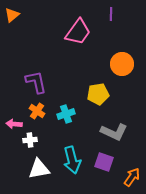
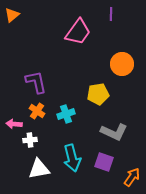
cyan arrow: moved 2 px up
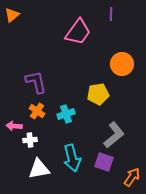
pink arrow: moved 2 px down
gray L-shape: moved 3 px down; rotated 64 degrees counterclockwise
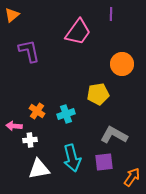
purple L-shape: moved 7 px left, 31 px up
gray L-shape: rotated 112 degrees counterclockwise
purple square: rotated 24 degrees counterclockwise
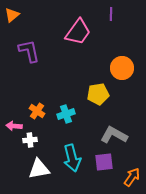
orange circle: moved 4 px down
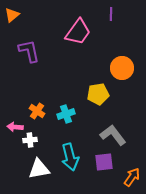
pink arrow: moved 1 px right, 1 px down
gray L-shape: moved 1 px left; rotated 24 degrees clockwise
cyan arrow: moved 2 px left, 1 px up
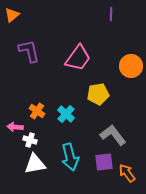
pink trapezoid: moved 26 px down
orange circle: moved 9 px right, 2 px up
cyan cross: rotated 30 degrees counterclockwise
white cross: rotated 24 degrees clockwise
white triangle: moved 4 px left, 5 px up
orange arrow: moved 5 px left, 4 px up; rotated 72 degrees counterclockwise
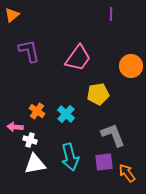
gray L-shape: rotated 16 degrees clockwise
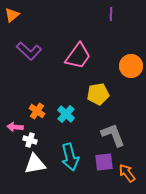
purple L-shape: rotated 145 degrees clockwise
pink trapezoid: moved 2 px up
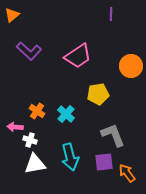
pink trapezoid: rotated 20 degrees clockwise
